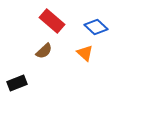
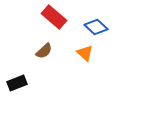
red rectangle: moved 2 px right, 4 px up
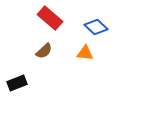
red rectangle: moved 4 px left, 1 px down
orange triangle: rotated 36 degrees counterclockwise
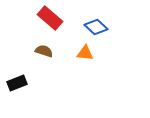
brown semicircle: rotated 120 degrees counterclockwise
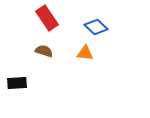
red rectangle: moved 3 px left; rotated 15 degrees clockwise
black rectangle: rotated 18 degrees clockwise
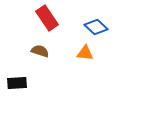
brown semicircle: moved 4 px left
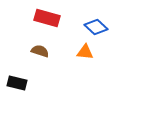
red rectangle: rotated 40 degrees counterclockwise
orange triangle: moved 1 px up
black rectangle: rotated 18 degrees clockwise
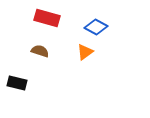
blue diamond: rotated 15 degrees counterclockwise
orange triangle: rotated 42 degrees counterclockwise
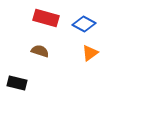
red rectangle: moved 1 px left
blue diamond: moved 12 px left, 3 px up
orange triangle: moved 5 px right, 1 px down
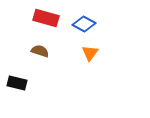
orange triangle: rotated 18 degrees counterclockwise
